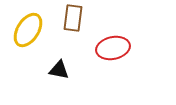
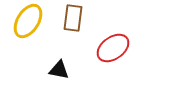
yellow ellipse: moved 9 px up
red ellipse: rotated 24 degrees counterclockwise
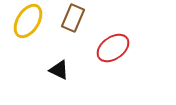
brown rectangle: rotated 16 degrees clockwise
black triangle: rotated 15 degrees clockwise
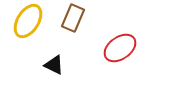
red ellipse: moved 7 px right
black triangle: moved 5 px left, 5 px up
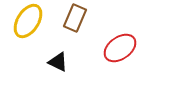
brown rectangle: moved 2 px right
black triangle: moved 4 px right, 3 px up
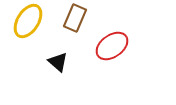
red ellipse: moved 8 px left, 2 px up
black triangle: rotated 15 degrees clockwise
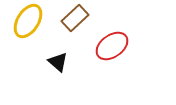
brown rectangle: rotated 24 degrees clockwise
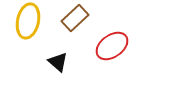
yellow ellipse: rotated 20 degrees counterclockwise
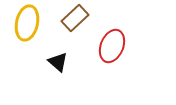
yellow ellipse: moved 1 px left, 2 px down
red ellipse: rotated 32 degrees counterclockwise
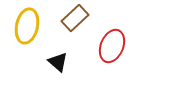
yellow ellipse: moved 3 px down
